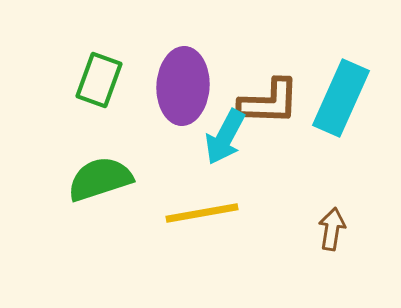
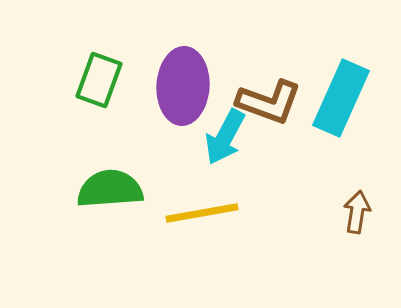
brown L-shape: rotated 18 degrees clockwise
green semicircle: moved 10 px right, 10 px down; rotated 14 degrees clockwise
brown arrow: moved 25 px right, 17 px up
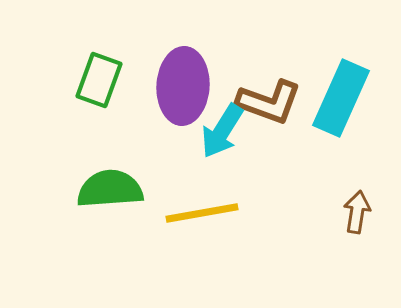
cyan arrow: moved 3 px left, 6 px up; rotated 4 degrees clockwise
